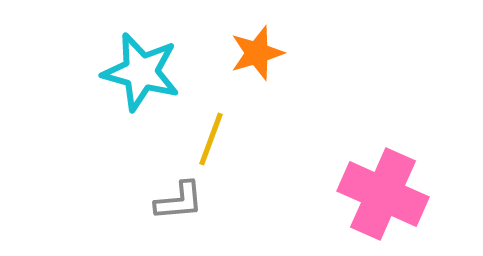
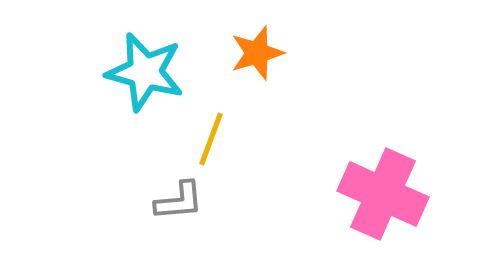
cyan star: moved 4 px right
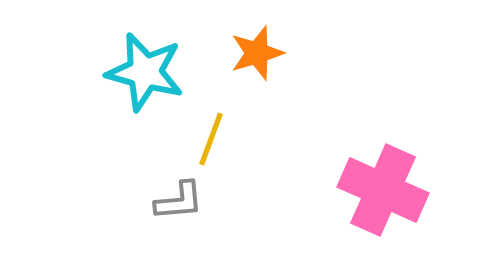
pink cross: moved 4 px up
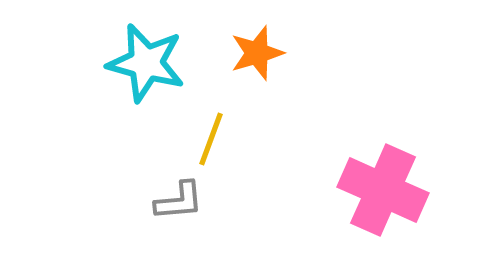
cyan star: moved 1 px right, 9 px up
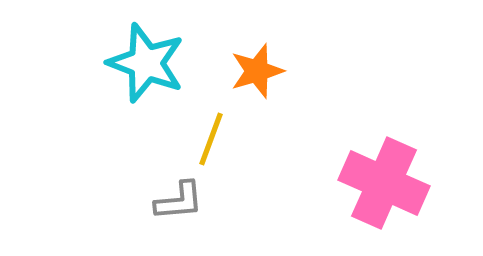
orange star: moved 18 px down
cyan star: rotated 6 degrees clockwise
pink cross: moved 1 px right, 7 px up
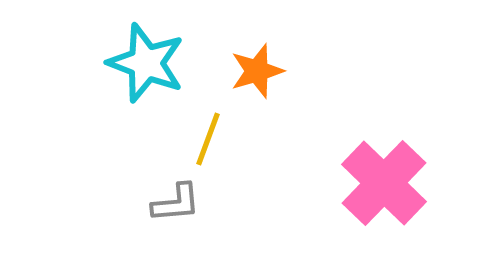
yellow line: moved 3 px left
pink cross: rotated 20 degrees clockwise
gray L-shape: moved 3 px left, 2 px down
